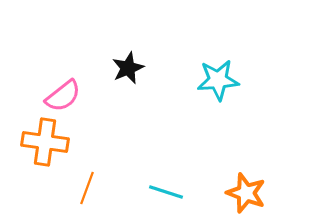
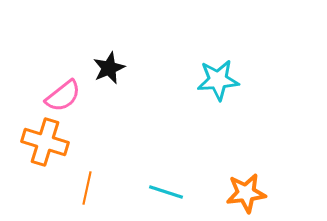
black star: moved 19 px left
orange cross: rotated 9 degrees clockwise
orange line: rotated 8 degrees counterclockwise
orange star: rotated 27 degrees counterclockwise
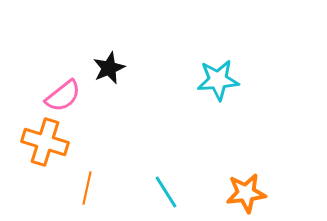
cyan line: rotated 40 degrees clockwise
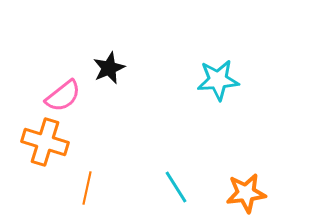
cyan line: moved 10 px right, 5 px up
